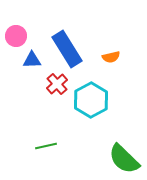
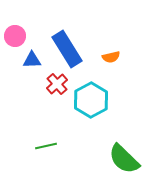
pink circle: moved 1 px left
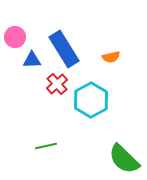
pink circle: moved 1 px down
blue rectangle: moved 3 px left
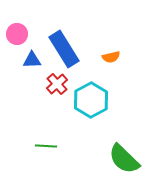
pink circle: moved 2 px right, 3 px up
green line: rotated 15 degrees clockwise
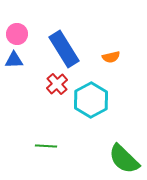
blue triangle: moved 18 px left
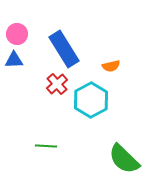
orange semicircle: moved 9 px down
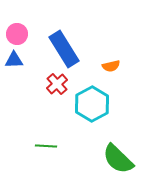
cyan hexagon: moved 1 px right, 4 px down
green semicircle: moved 6 px left
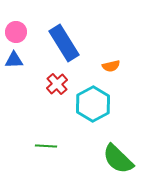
pink circle: moved 1 px left, 2 px up
blue rectangle: moved 6 px up
cyan hexagon: moved 1 px right
